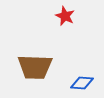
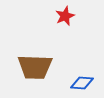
red star: rotated 24 degrees clockwise
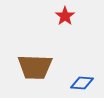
red star: rotated 12 degrees counterclockwise
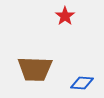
brown trapezoid: moved 2 px down
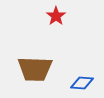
red star: moved 9 px left
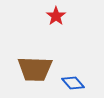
blue diamond: moved 9 px left; rotated 45 degrees clockwise
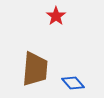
brown trapezoid: rotated 87 degrees counterclockwise
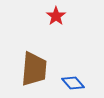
brown trapezoid: moved 1 px left
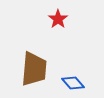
red star: moved 2 px right, 3 px down
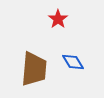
blue diamond: moved 21 px up; rotated 10 degrees clockwise
